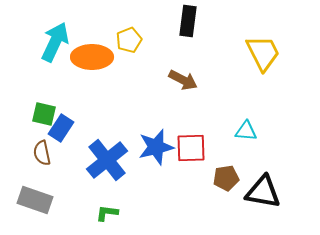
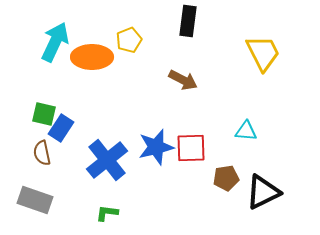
black triangle: rotated 36 degrees counterclockwise
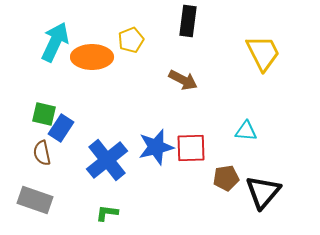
yellow pentagon: moved 2 px right
black triangle: rotated 24 degrees counterclockwise
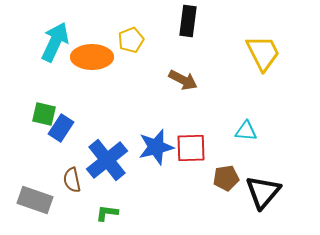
brown semicircle: moved 30 px right, 27 px down
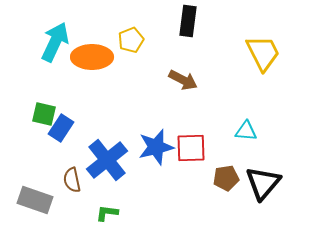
black triangle: moved 9 px up
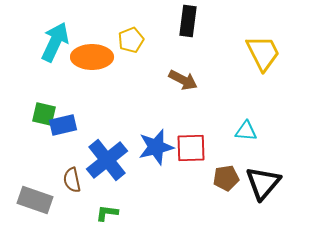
blue rectangle: moved 2 px right, 3 px up; rotated 44 degrees clockwise
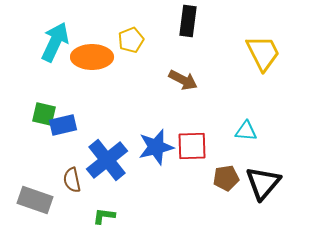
red square: moved 1 px right, 2 px up
green L-shape: moved 3 px left, 3 px down
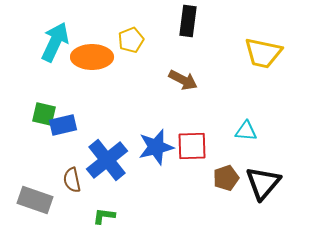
yellow trapezoid: rotated 129 degrees clockwise
brown pentagon: rotated 10 degrees counterclockwise
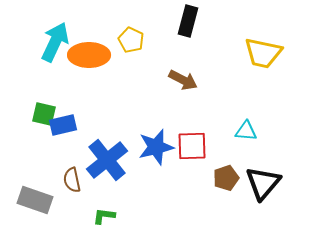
black rectangle: rotated 8 degrees clockwise
yellow pentagon: rotated 25 degrees counterclockwise
orange ellipse: moved 3 px left, 2 px up
